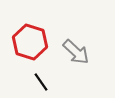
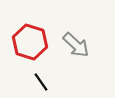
gray arrow: moved 7 px up
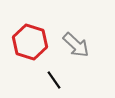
black line: moved 13 px right, 2 px up
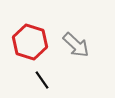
black line: moved 12 px left
